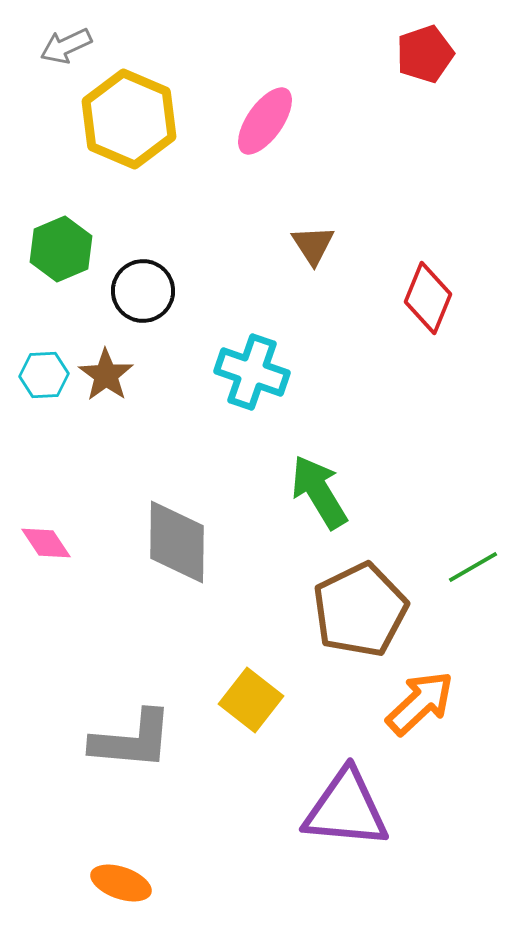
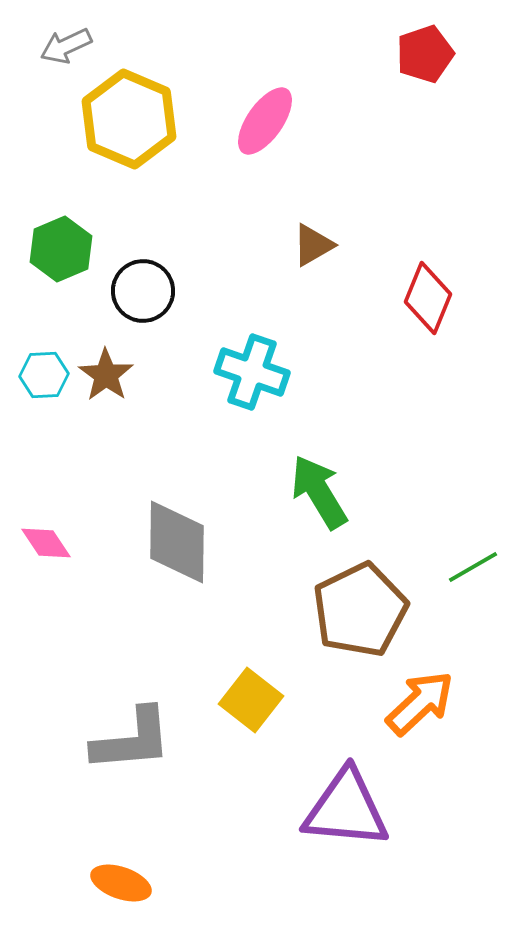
brown triangle: rotated 33 degrees clockwise
gray L-shape: rotated 10 degrees counterclockwise
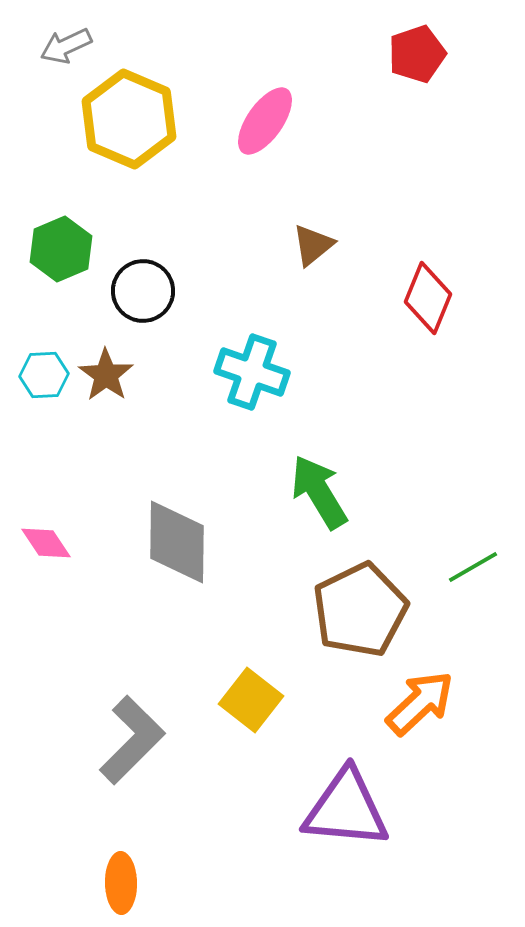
red pentagon: moved 8 px left
brown triangle: rotated 9 degrees counterclockwise
gray L-shape: rotated 40 degrees counterclockwise
orange ellipse: rotated 70 degrees clockwise
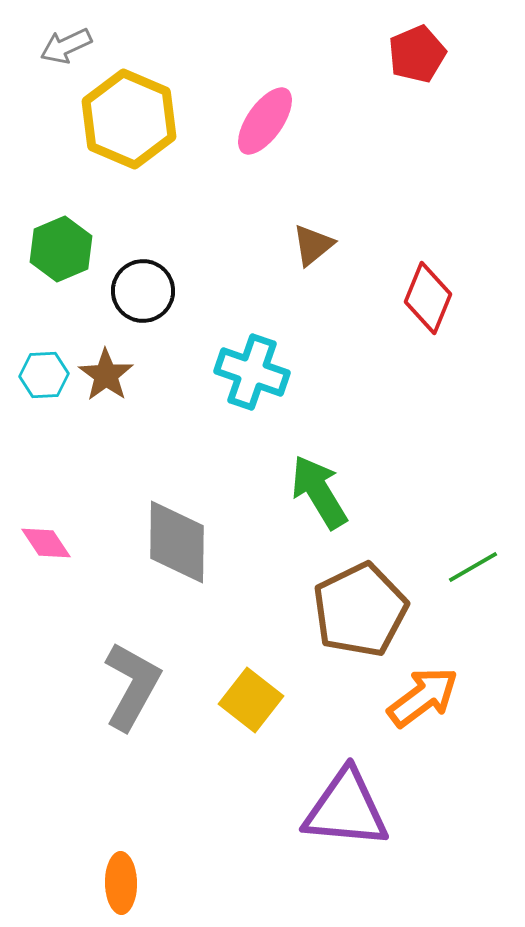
red pentagon: rotated 4 degrees counterclockwise
orange arrow: moved 3 px right, 6 px up; rotated 6 degrees clockwise
gray L-shape: moved 54 px up; rotated 16 degrees counterclockwise
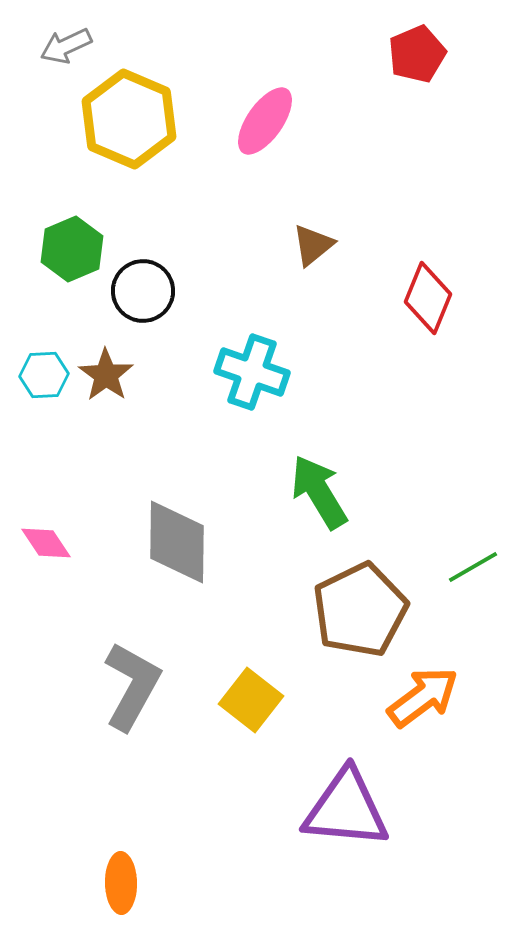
green hexagon: moved 11 px right
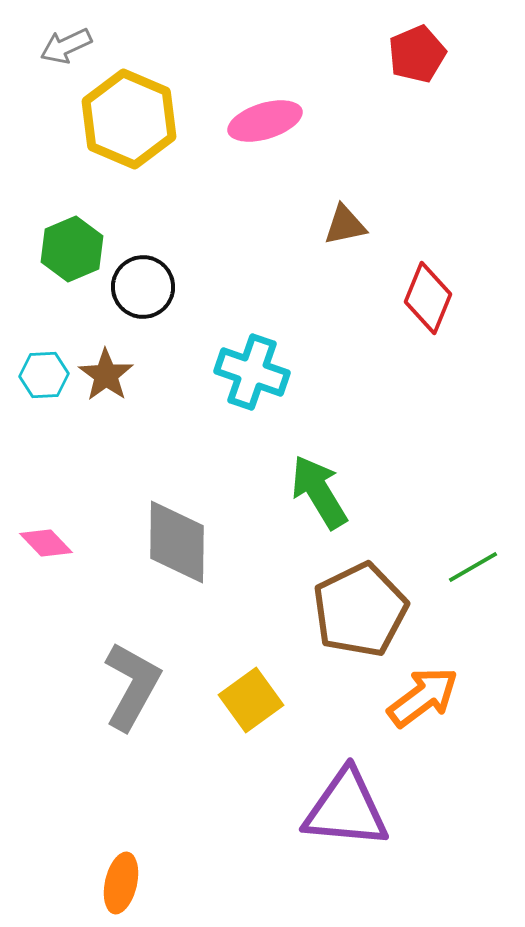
pink ellipse: rotated 38 degrees clockwise
brown triangle: moved 32 px right, 20 px up; rotated 27 degrees clockwise
black circle: moved 4 px up
pink diamond: rotated 10 degrees counterclockwise
yellow square: rotated 16 degrees clockwise
orange ellipse: rotated 14 degrees clockwise
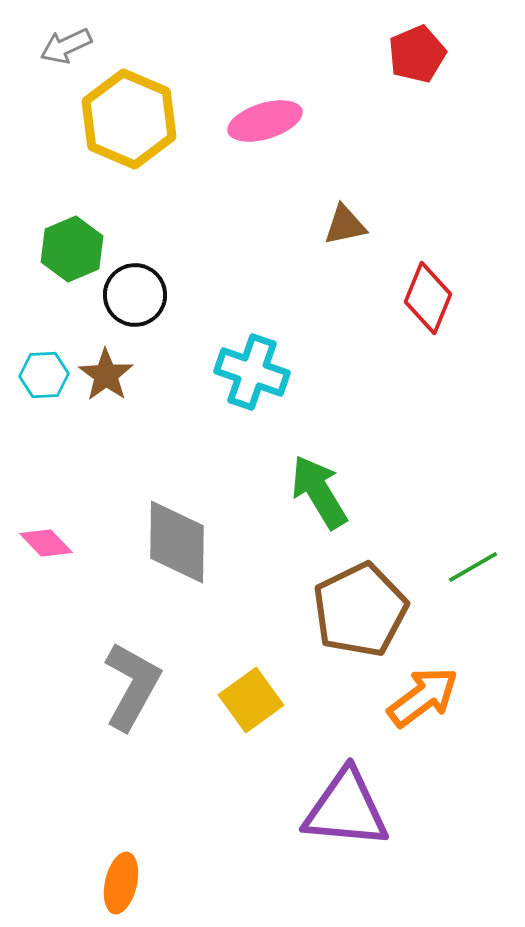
black circle: moved 8 px left, 8 px down
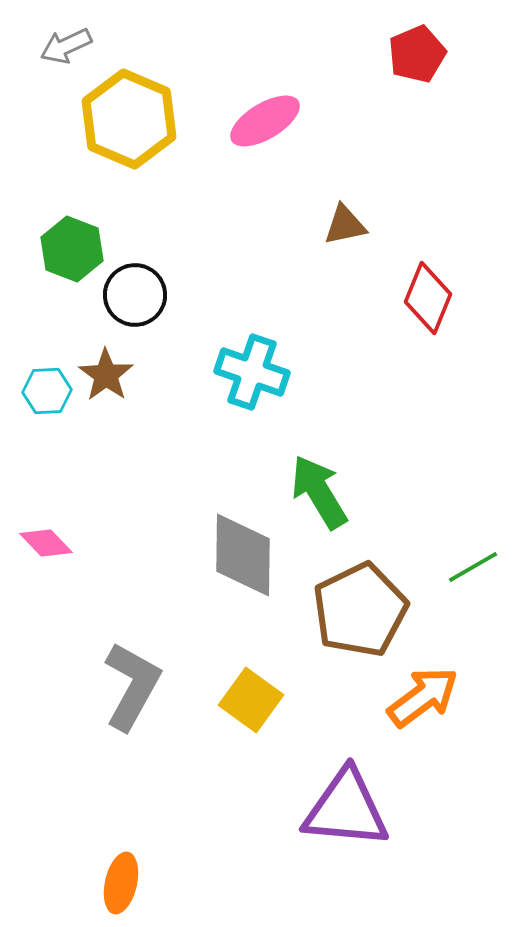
pink ellipse: rotated 14 degrees counterclockwise
green hexagon: rotated 16 degrees counterclockwise
cyan hexagon: moved 3 px right, 16 px down
gray diamond: moved 66 px right, 13 px down
yellow square: rotated 18 degrees counterclockwise
